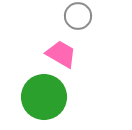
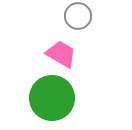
green circle: moved 8 px right, 1 px down
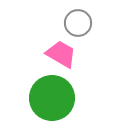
gray circle: moved 7 px down
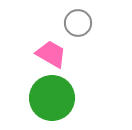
pink trapezoid: moved 10 px left
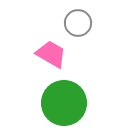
green circle: moved 12 px right, 5 px down
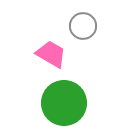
gray circle: moved 5 px right, 3 px down
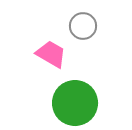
green circle: moved 11 px right
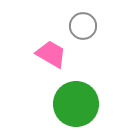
green circle: moved 1 px right, 1 px down
